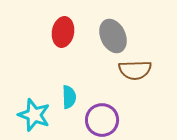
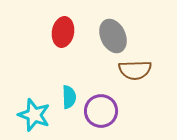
purple circle: moved 1 px left, 9 px up
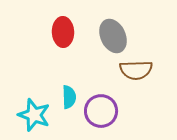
red ellipse: rotated 12 degrees counterclockwise
brown semicircle: moved 1 px right
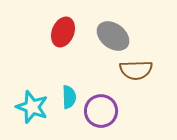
red ellipse: rotated 24 degrees clockwise
gray ellipse: rotated 28 degrees counterclockwise
cyan star: moved 2 px left, 8 px up
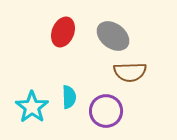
brown semicircle: moved 6 px left, 2 px down
cyan star: rotated 16 degrees clockwise
purple circle: moved 5 px right
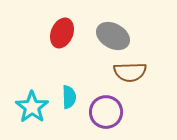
red ellipse: moved 1 px left, 1 px down
gray ellipse: rotated 8 degrees counterclockwise
purple circle: moved 1 px down
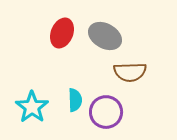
gray ellipse: moved 8 px left
cyan semicircle: moved 6 px right, 3 px down
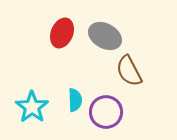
brown semicircle: moved 1 px left, 1 px up; rotated 64 degrees clockwise
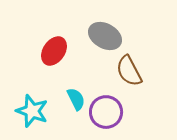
red ellipse: moved 8 px left, 18 px down; rotated 12 degrees clockwise
cyan semicircle: moved 1 px right, 1 px up; rotated 25 degrees counterclockwise
cyan star: moved 4 px down; rotated 16 degrees counterclockwise
